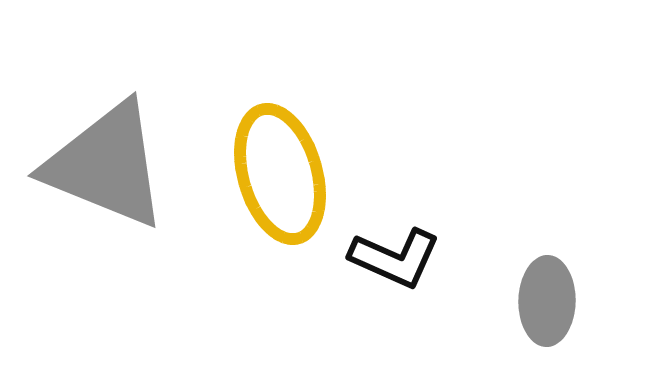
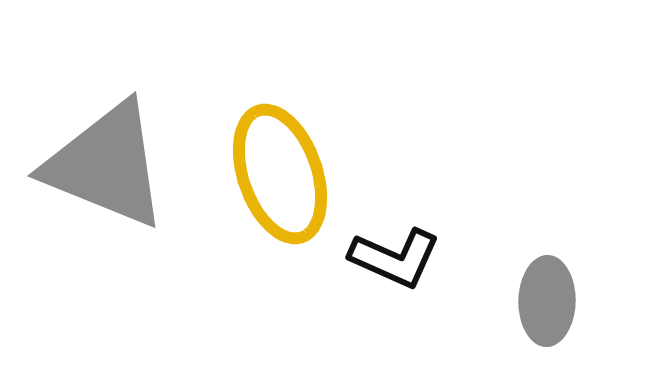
yellow ellipse: rotated 3 degrees counterclockwise
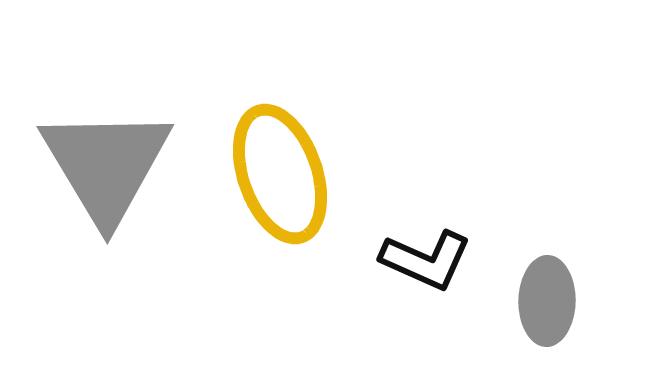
gray triangle: rotated 37 degrees clockwise
black L-shape: moved 31 px right, 2 px down
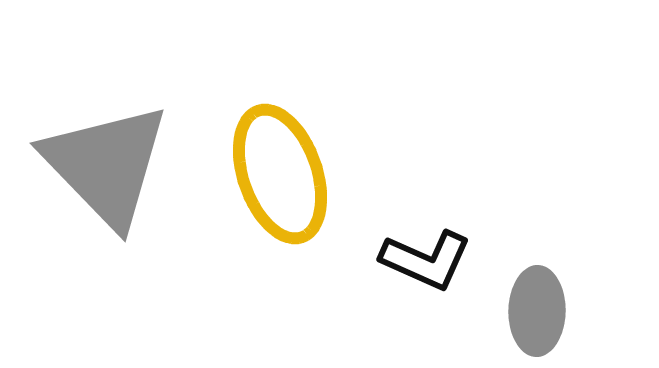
gray triangle: rotated 13 degrees counterclockwise
gray ellipse: moved 10 px left, 10 px down
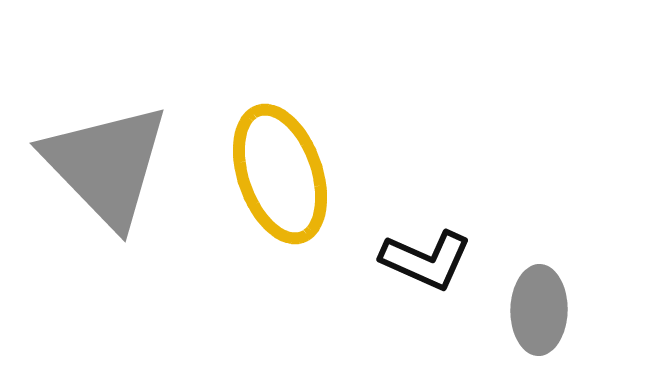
gray ellipse: moved 2 px right, 1 px up
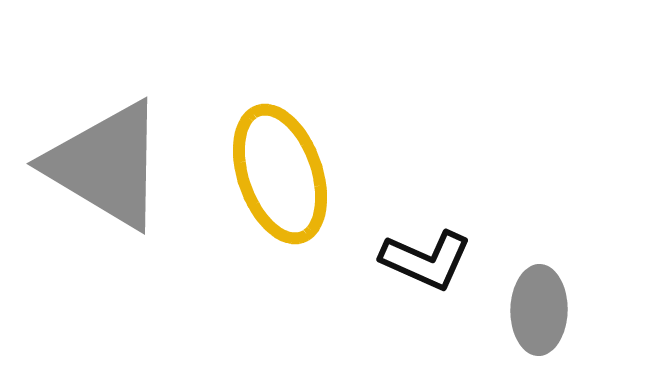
gray triangle: rotated 15 degrees counterclockwise
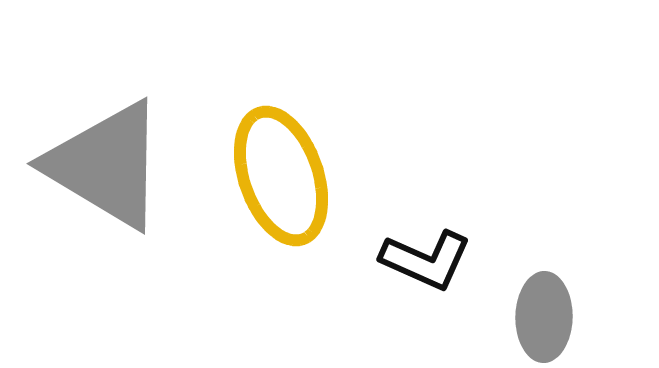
yellow ellipse: moved 1 px right, 2 px down
gray ellipse: moved 5 px right, 7 px down
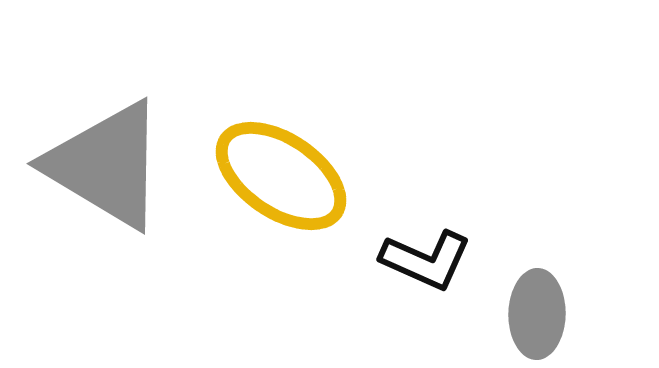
yellow ellipse: rotated 37 degrees counterclockwise
gray ellipse: moved 7 px left, 3 px up
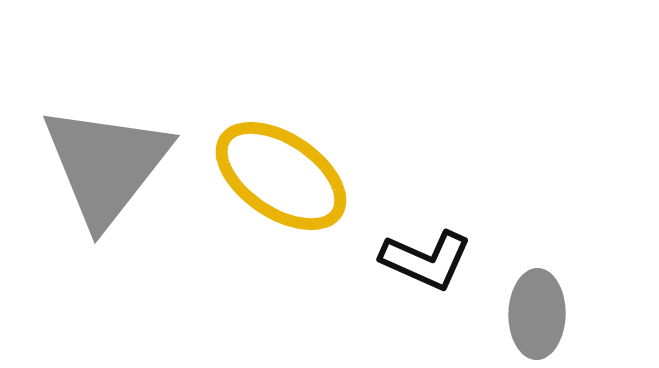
gray triangle: rotated 37 degrees clockwise
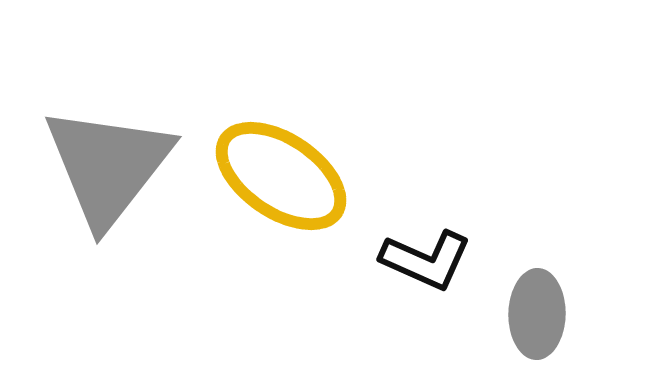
gray triangle: moved 2 px right, 1 px down
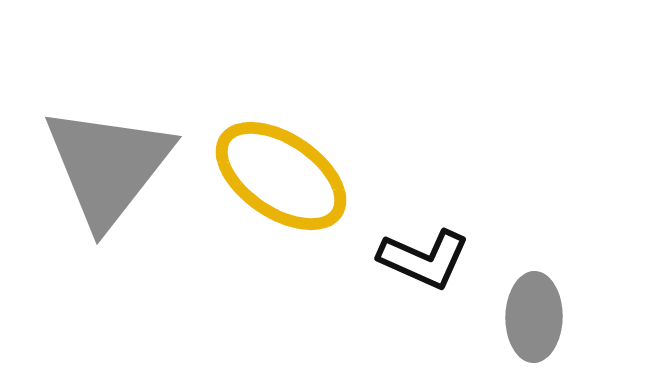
black L-shape: moved 2 px left, 1 px up
gray ellipse: moved 3 px left, 3 px down
